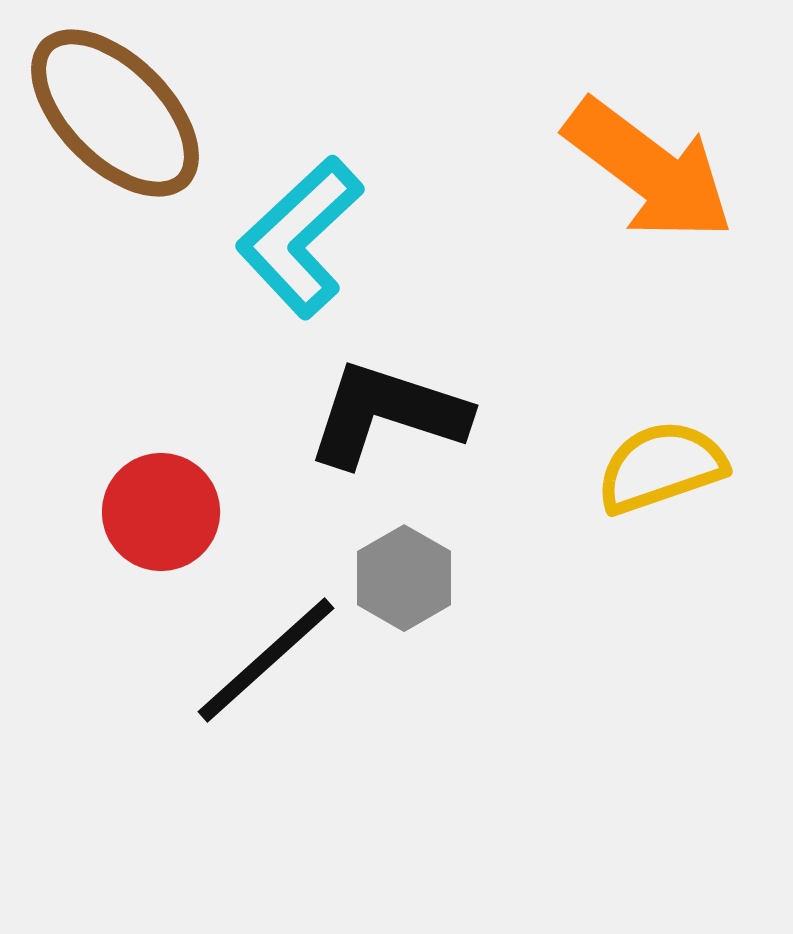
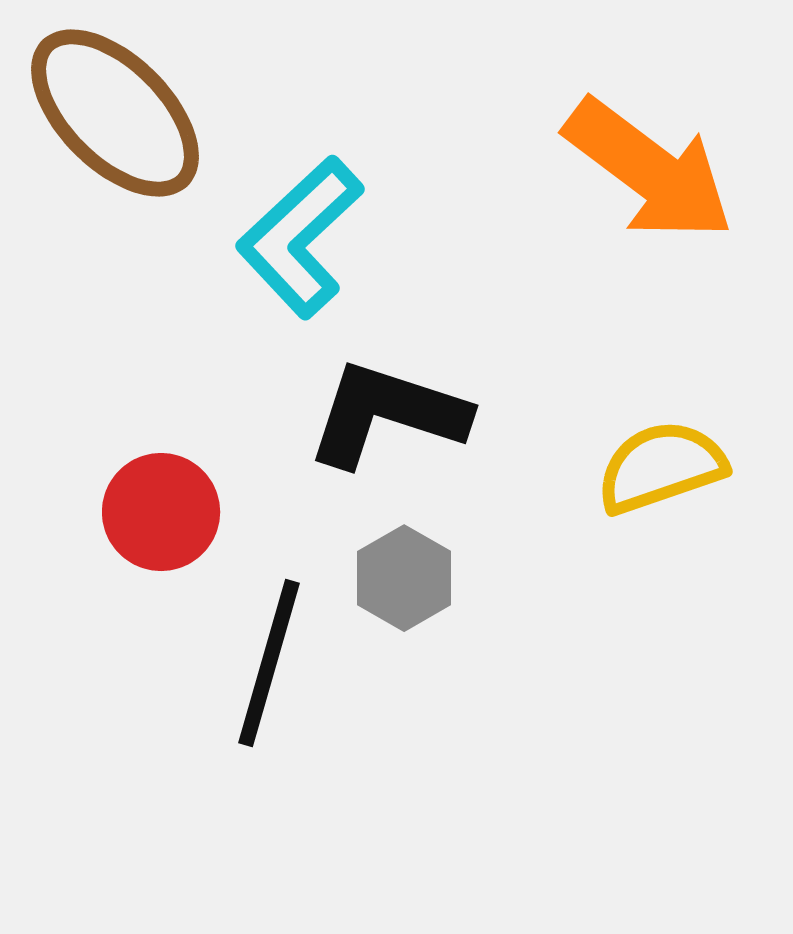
black line: moved 3 px right, 3 px down; rotated 32 degrees counterclockwise
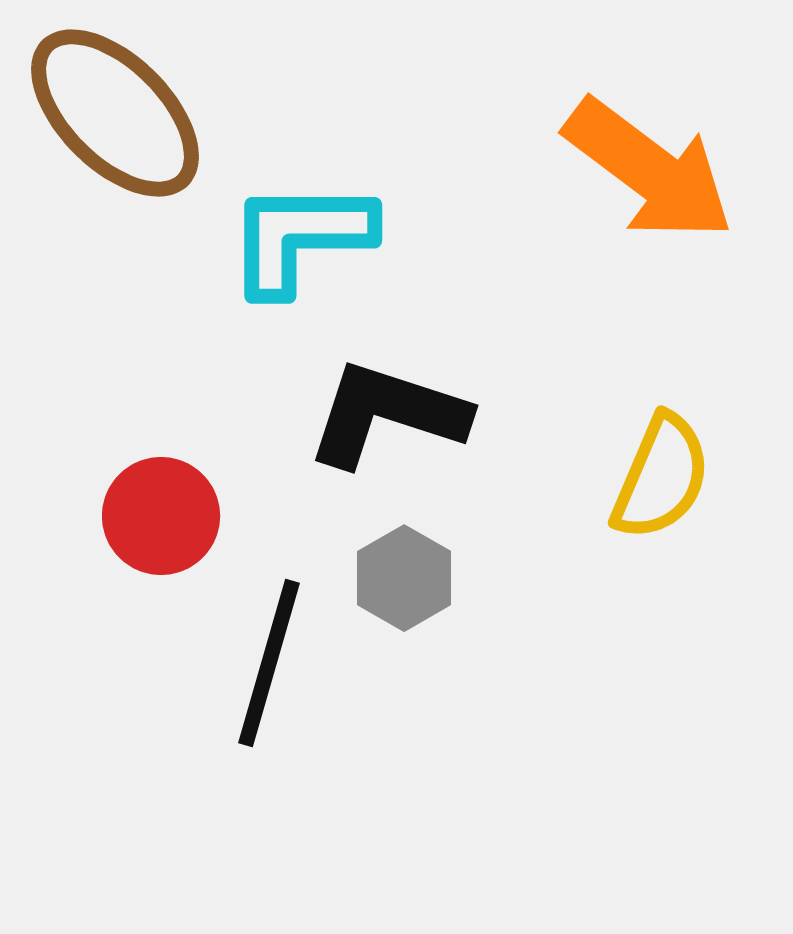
cyan L-shape: rotated 43 degrees clockwise
yellow semicircle: moved 10 px down; rotated 132 degrees clockwise
red circle: moved 4 px down
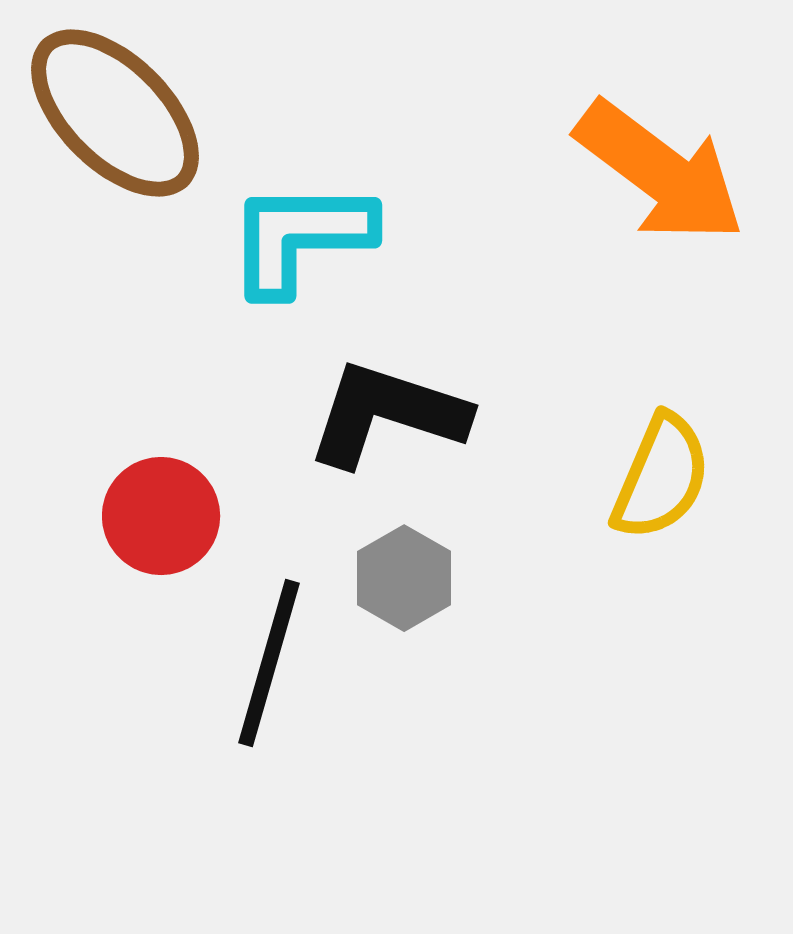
orange arrow: moved 11 px right, 2 px down
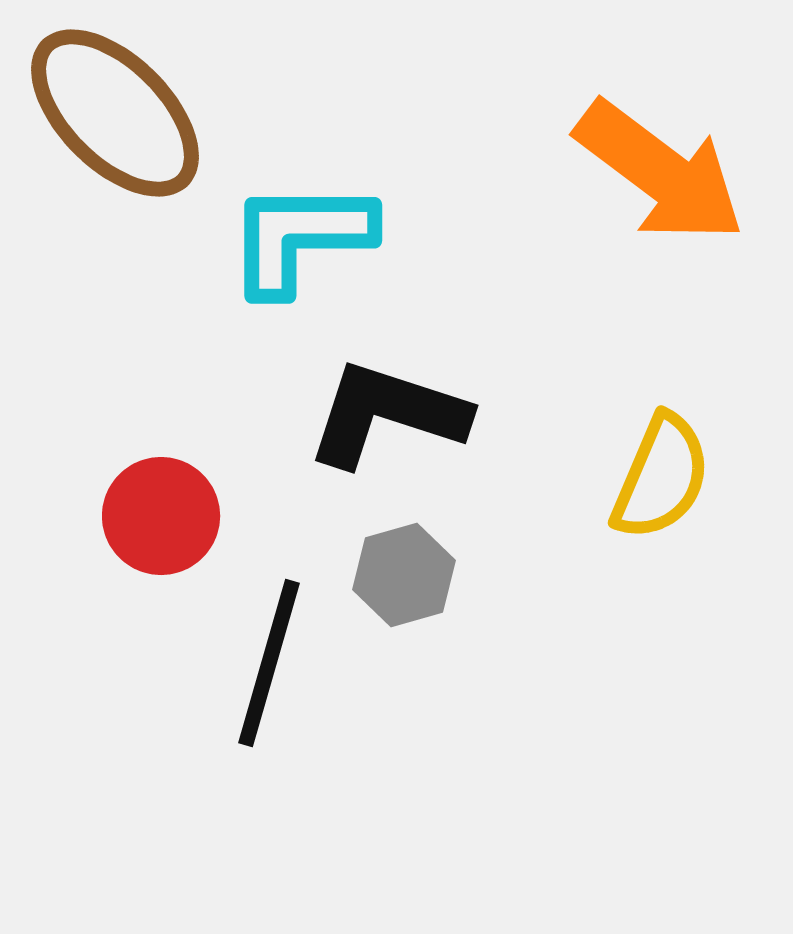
gray hexagon: moved 3 px up; rotated 14 degrees clockwise
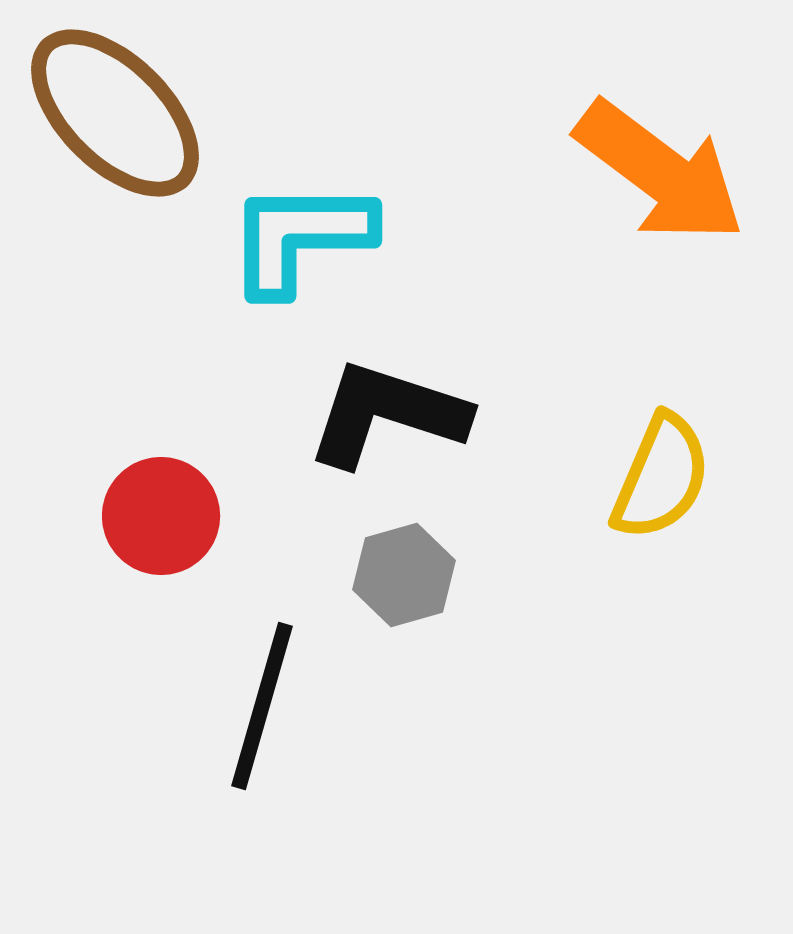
black line: moved 7 px left, 43 px down
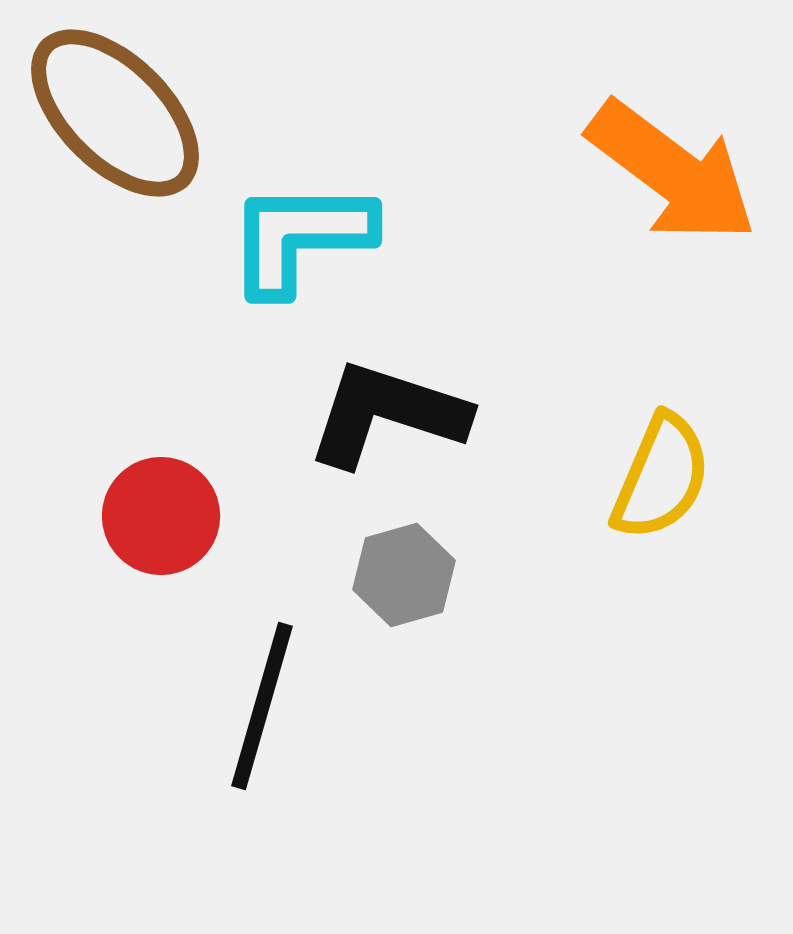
orange arrow: moved 12 px right
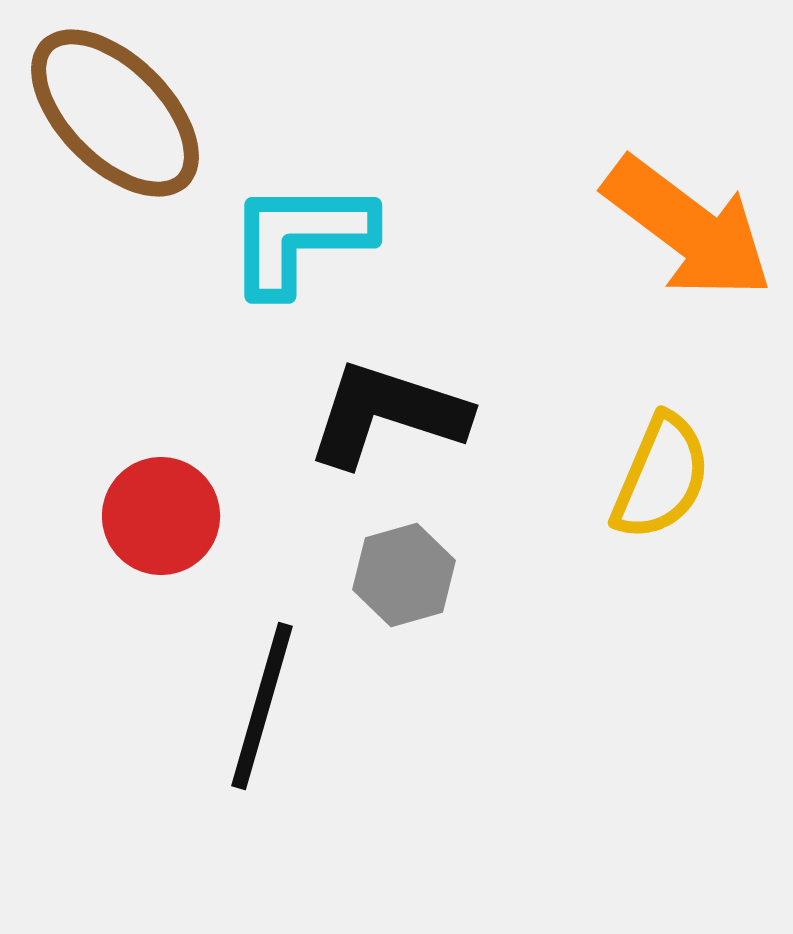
orange arrow: moved 16 px right, 56 px down
